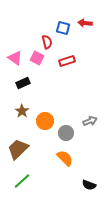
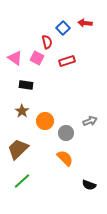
blue square: rotated 32 degrees clockwise
black rectangle: moved 3 px right, 2 px down; rotated 32 degrees clockwise
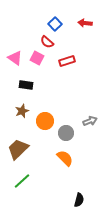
blue square: moved 8 px left, 4 px up
red semicircle: rotated 144 degrees clockwise
brown star: rotated 16 degrees clockwise
black semicircle: moved 10 px left, 15 px down; rotated 96 degrees counterclockwise
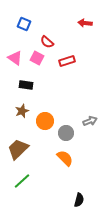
blue square: moved 31 px left; rotated 24 degrees counterclockwise
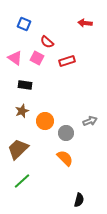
black rectangle: moved 1 px left
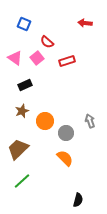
pink square: rotated 24 degrees clockwise
black rectangle: rotated 32 degrees counterclockwise
gray arrow: rotated 88 degrees counterclockwise
black semicircle: moved 1 px left
